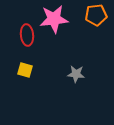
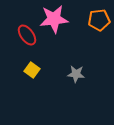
orange pentagon: moved 3 px right, 5 px down
red ellipse: rotated 30 degrees counterclockwise
yellow square: moved 7 px right; rotated 21 degrees clockwise
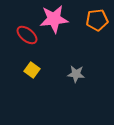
orange pentagon: moved 2 px left
red ellipse: rotated 15 degrees counterclockwise
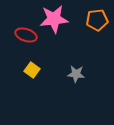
red ellipse: moved 1 px left; rotated 20 degrees counterclockwise
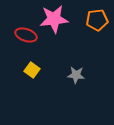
gray star: moved 1 px down
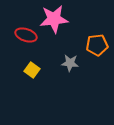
orange pentagon: moved 25 px down
gray star: moved 6 px left, 12 px up
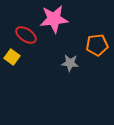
red ellipse: rotated 15 degrees clockwise
yellow square: moved 20 px left, 13 px up
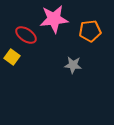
orange pentagon: moved 7 px left, 14 px up
gray star: moved 3 px right, 2 px down
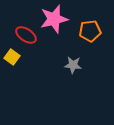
pink star: rotated 8 degrees counterclockwise
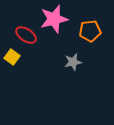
gray star: moved 3 px up; rotated 18 degrees counterclockwise
